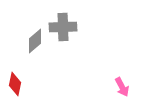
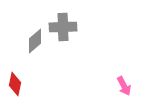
pink arrow: moved 2 px right, 1 px up
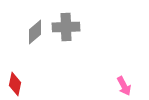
gray cross: moved 3 px right
gray diamond: moved 9 px up
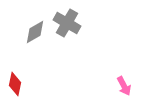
gray cross: moved 1 px right, 4 px up; rotated 32 degrees clockwise
gray diamond: rotated 10 degrees clockwise
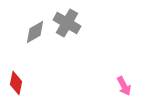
red diamond: moved 1 px right, 1 px up
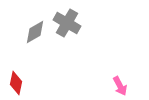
pink arrow: moved 4 px left
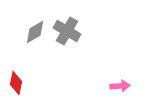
gray cross: moved 8 px down
pink arrow: rotated 66 degrees counterclockwise
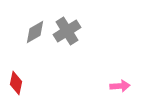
gray cross: rotated 28 degrees clockwise
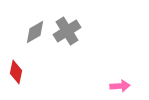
red diamond: moved 11 px up
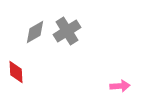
red diamond: rotated 15 degrees counterclockwise
